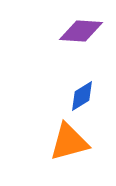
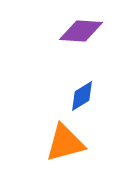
orange triangle: moved 4 px left, 1 px down
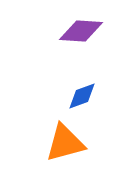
blue diamond: rotated 12 degrees clockwise
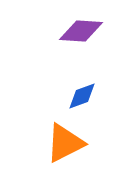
orange triangle: rotated 12 degrees counterclockwise
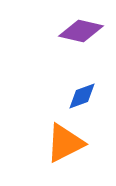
purple diamond: rotated 9 degrees clockwise
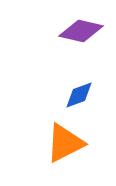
blue diamond: moved 3 px left, 1 px up
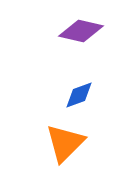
orange triangle: rotated 18 degrees counterclockwise
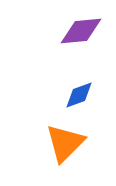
purple diamond: rotated 18 degrees counterclockwise
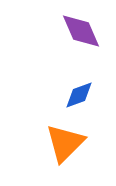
purple diamond: rotated 72 degrees clockwise
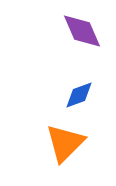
purple diamond: moved 1 px right
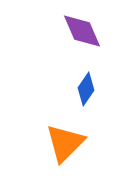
blue diamond: moved 7 px right, 6 px up; rotated 36 degrees counterclockwise
